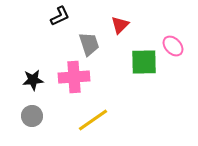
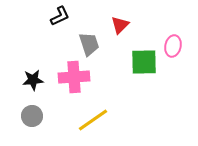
pink ellipse: rotated 55 degrees clockwise
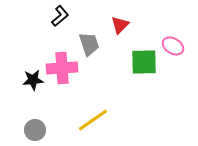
black L-shape: rotated 15 degrees counterclockwise
pink ellipse: rotated 70 degrees counterclockwise
pink cross: moved 12 px left, 9 px up
gray circle: moved 3 px right, 14 px down
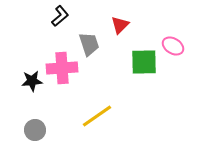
black star: moved 1 px left, 1 px down
yellow line: moved 4 px right, 4 px up
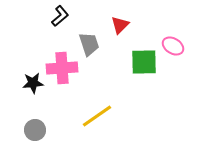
black star: moved 1 px right, 2 px down
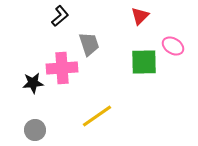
red triangle: moved 20 px right, 9 px up
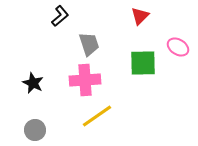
pink ellipse: moved 5 px right, 1 px down
green square: moved 1 px left, 1 px down
pink cross: moved 23 px right, 12 px down
black star: rotated 30 degrees clockwise
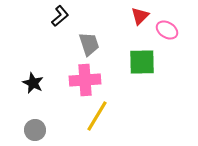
pink ellipse: moved 11 px left, 17 px up
green square: moved 1 px left, 1 px up
yellow line: rotated 24 degrees counterclockwise
